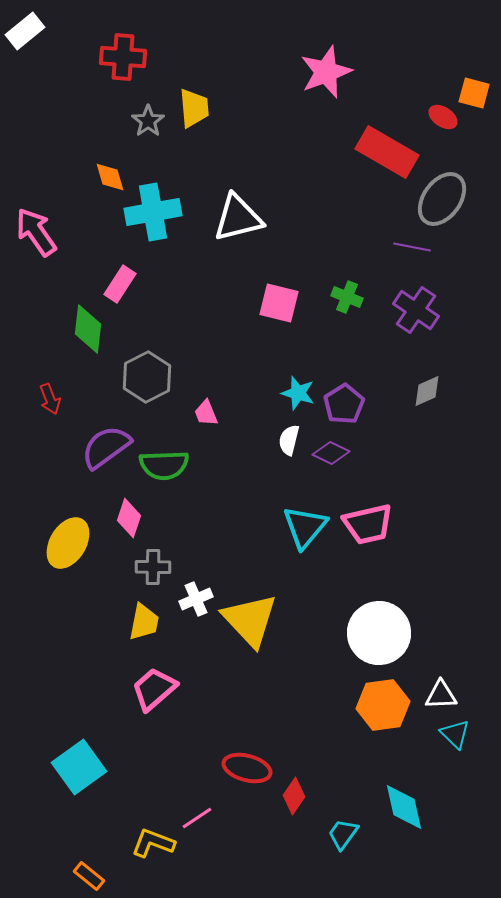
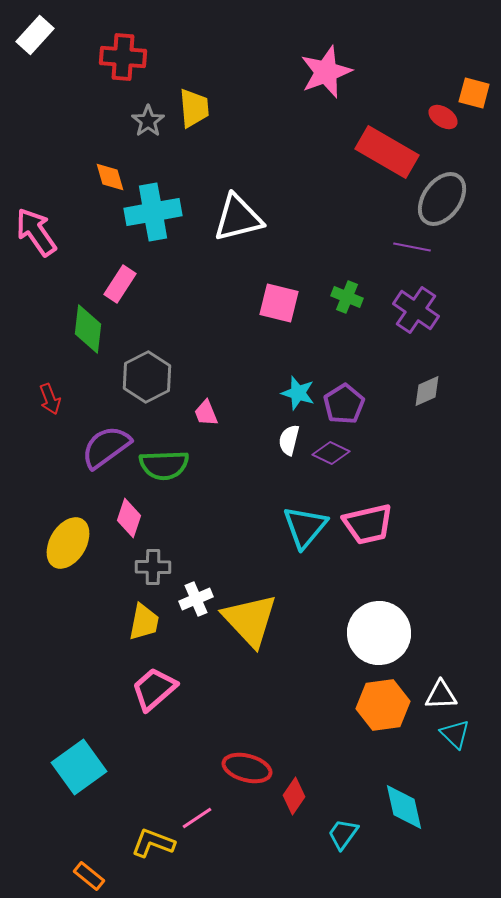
white rectangle at (25, 31): moved 10 px right, 4 px down; rotated 9 degrees counterclockwise
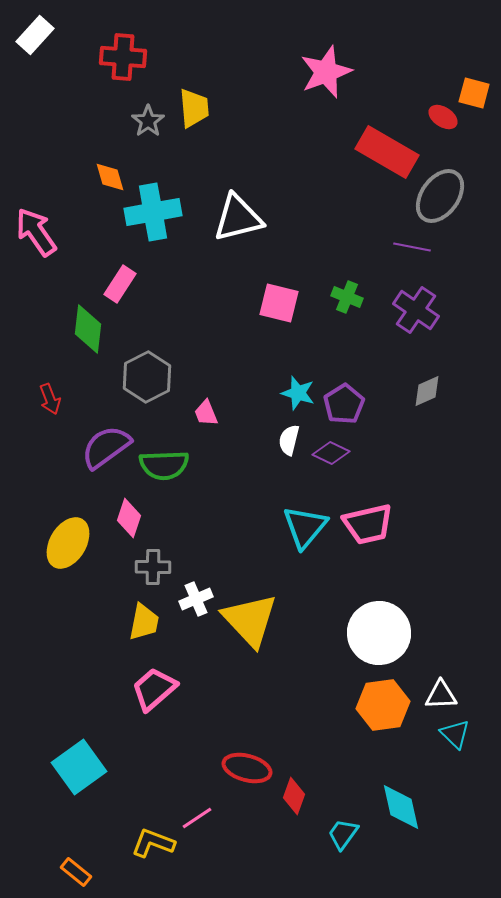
gray ellipse at (442, 199): moved 2 px left, 3 px up
red diamond at (294, 796): rotated 15 degrees counterclockwise
cyan diamond at (404, 807): moved 3 px left
orange rectangle at (89, 876): moved 13 px left, 4 px up
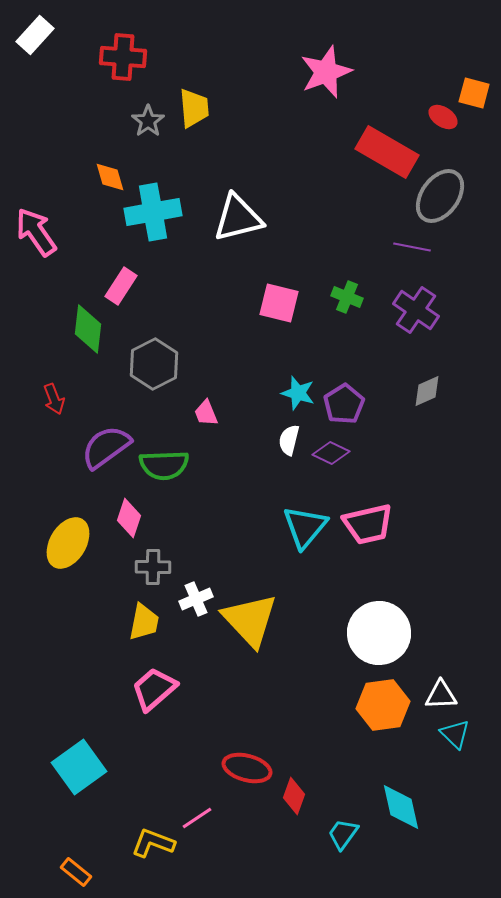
pink rectangle at (120, 284): moved 1 px right, 2 px down
gray hexagon at (147, 377): moved 7 px right, 13 px up
red arrow at (50, 399): moved 4 px right
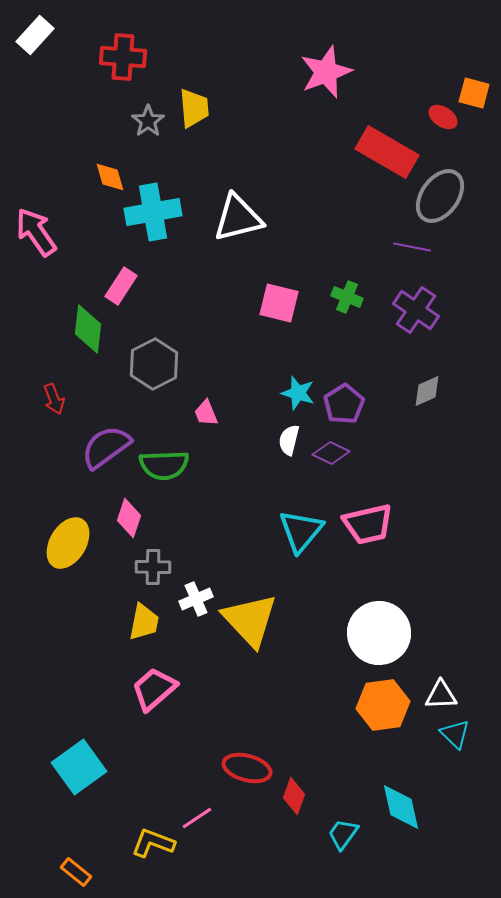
cyan triangle at (305, 527): moved 4 px left, 4 px down
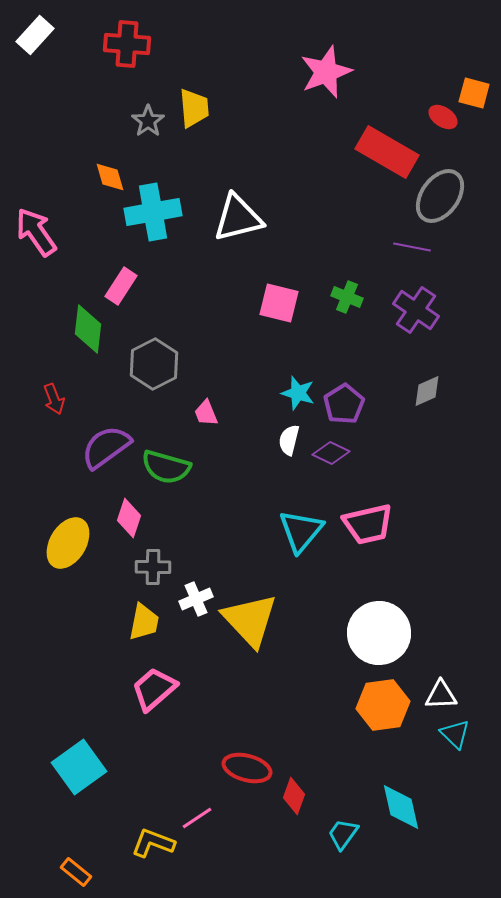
red cross at (123, 57): moved 4 px right, 13 px up
green semicircle at (164, 465): moved 2 px right, 2 px down; rotated 18 degrees clockwise
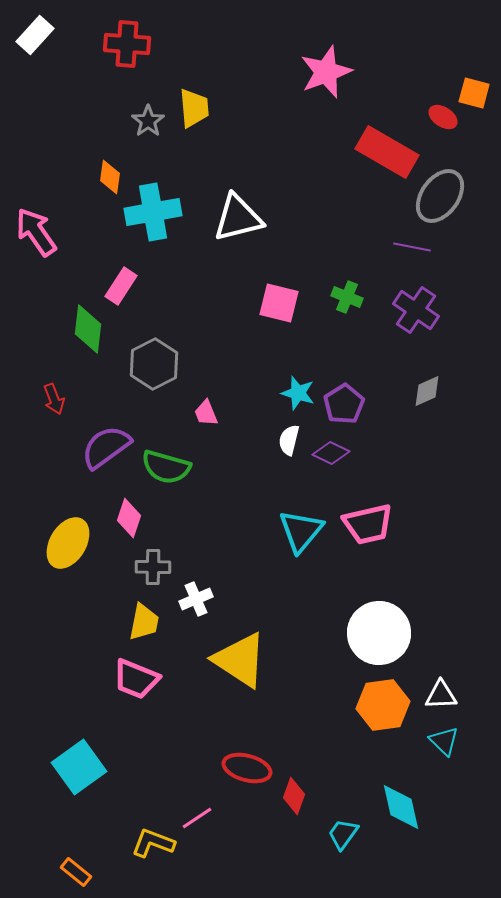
orange diamond at (110, 177): rotated 24 degrees clockwise
yellow triangle at (250, 620): moved 10 px left, 40 px down; rotated 14 degrees counterclockwise
pink trapezoid at (154, 689): moved 18 px left, 10 px up; rotated 117 degrees counterclockwise
cyan triangle at (455, 734): moved 11 px left, 7 px down
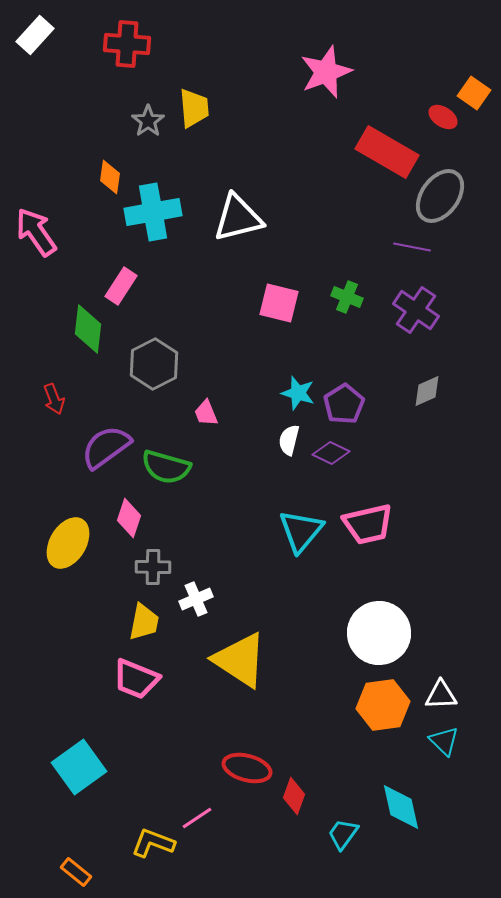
orange square at (474, 93): rotated 20 degrees clockwise
